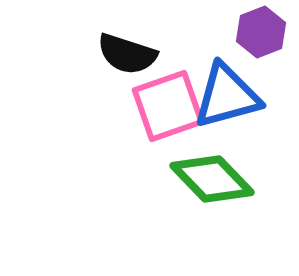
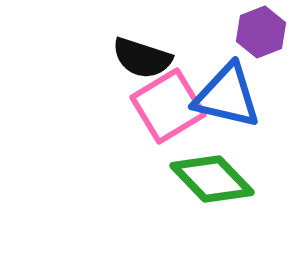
black semicircle: moved 15 px right, 4 px down
blue triangle: rotated 28 degrees clockwise
pink square: rotated 12 degrees counterclockwise
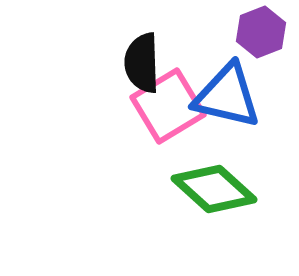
black semicircle: moved 5 px down; rotated 70 degrees clockwise
green diamond: moved 2 px right, 10 px down; rotated 4 degrees counterclockwise
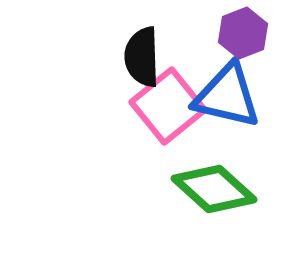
purple hexagon: moved 18 px left, 1 px down
black semicircle: moved 6 px up
pink square: rotated 8 degrees counterclockwise
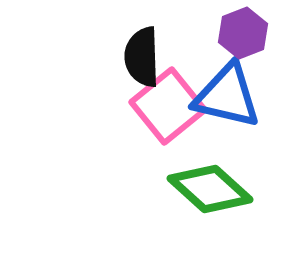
green diamond: moved 4 px left
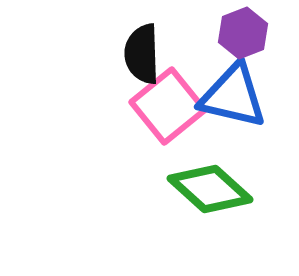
black semicircle: moved 3 px up
blue triangle: moved 6 px right
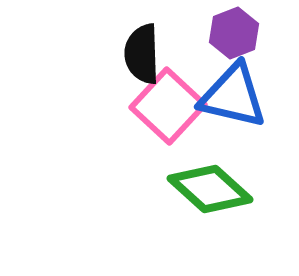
purple hexagon: moved 9 px left
pink square: rotated 8 degrees counterclockwise
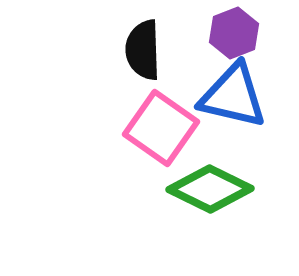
black semicircle: moved 1 px right, 4 px up
pink square: moved 7 px left, 22 px down; rotated 8 degrees counterclockwise
green diamond: rotated 16 degrees counterclockwise
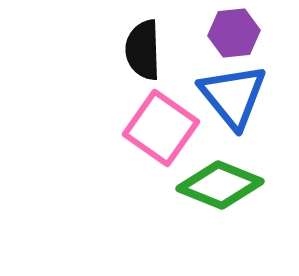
purple hexagon: rotated 15 degrees clockwise
blue triangle: rotated 38 degrees clockwise
green diamond: moved 10 px right, 4 px up; rotated 4 degrees counterclockwise
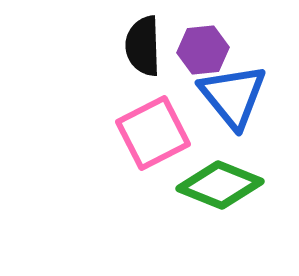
purple hexagon: moved 31 px left, 17 px down
black semicircle: moved 4 px up
pink square: moved 8 px left, 5 px down; rotated 28 degrees clockwise
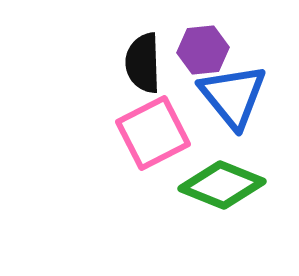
black semicircle: moved 17 px down
green diamond: moved 2 px right
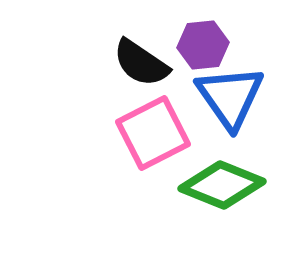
purple hexagon: moved 5 px up
black semicircle: moved 2 px left; rotated 54 degrees counterclockwise
blue triangle: moved 3 px left, 1 px down; rotated 4 degrees clockwise
